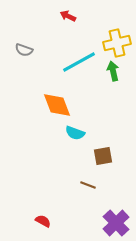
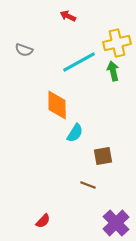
orange diamond: rotated 20 degrees clockwise
cyan semicircle: rotated 78 degrees counterclockwise
red semicircle: rotated 105 degrees clockwise
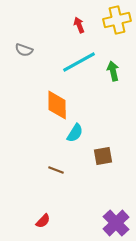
red arrow: moved 11 px right, 9 px down; rotated 42 degrees clockwise
yellow cross: moved 23 px up
brown line: moved 32 px left, 15 px up
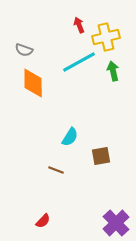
yellow cross: moved 11 px left, 17 px down
orange diamond: moved 24 px left, 22 px up
cyan semicircle: moved 5 px left, 4 px down
brown square: moved 2 px left
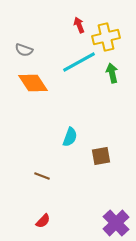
green arrow: moved 1 px left, 2 px down
orange diamond: rotated 32 degrees counterclockwise
cyan semicircle: rotated 12 degrees counterclockwise
brown line: moved 14 px left, 6 px down
